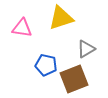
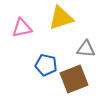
pink triangle: rotated 20 degrees counterclockwise
gray triangle: rotated 36 degrees clockwise
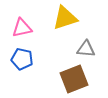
yellow triangle: moved 4 px right
blue pentagon: moved 24 px left, 6 px up
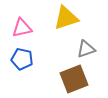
yellow triangle: moved 1 px right
gray triangle: rotated 24 degrees counterclockwise
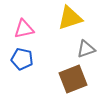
yellow triangle: moved 4 px right
pink triangle: moved 2 px right, 1 px down
brown square: moved 1 px left
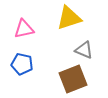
yellow triangle: moved 1 px left
gray triangle: moved 2 px left, 1 px down; rotated 42 degrees clockwise
blue pentagon: moved 5 px down
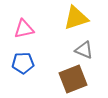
yellow triangle: moved 7 px right
blue pentagon: moved 1 px right, 1 px up; rotated 15 degrees counterclockwise
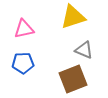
yellow triangle: moved 3 px left, 1 px up
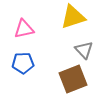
gray triangle: rotated 24 degrees clockwise
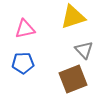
pink triangle: moved 1 px right
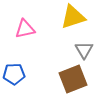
gray triangle: rotated 12 degrees clockwise
blue pentagon: moved 9 px left, 11 px down
